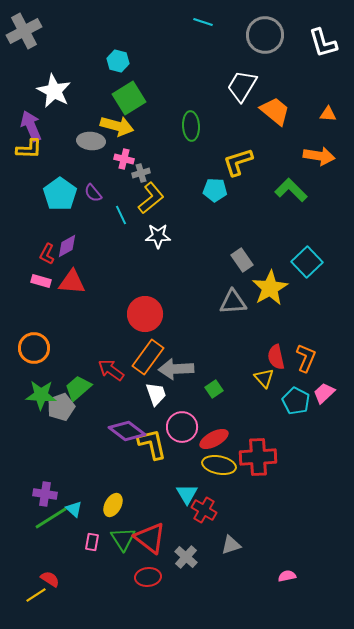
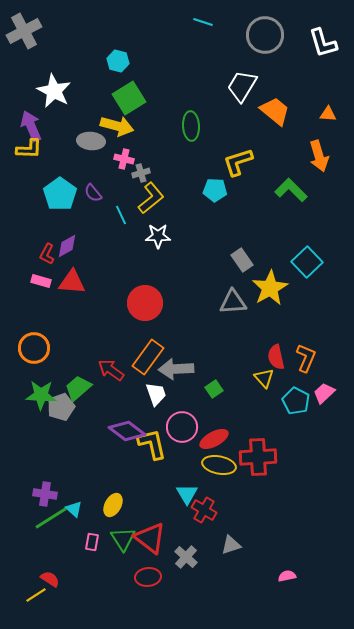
orange arrow at (319, 156): rotated 64 degrees clockwise
red circle at (145, 314): moved 11 px up
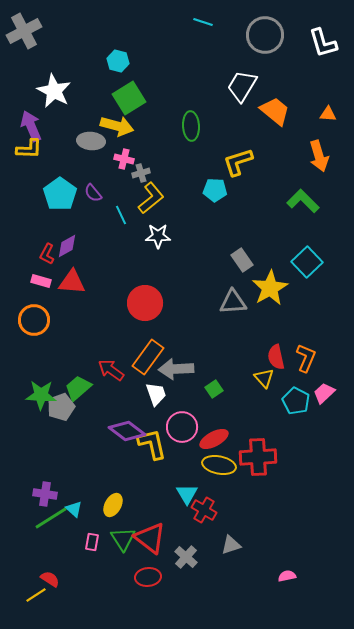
green L-shape at (291, 190): moved 12 px right, 11 px down
orange circle at (34, 348): moved 28 px up
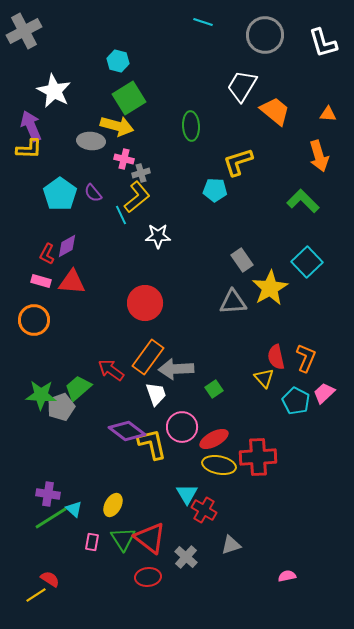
yellow L-shape at (151, 198): moved 14 px left, 1 px up
purple cross at (45, 494): moved 3 px right
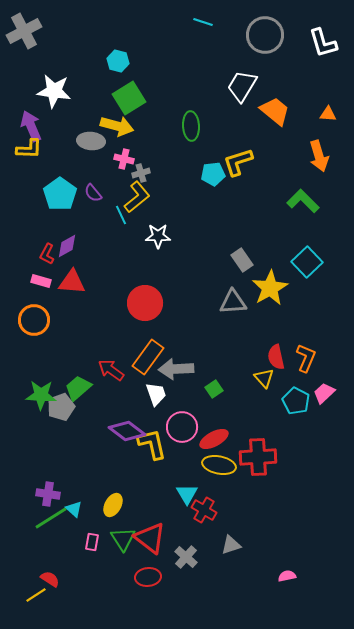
white star at (54, 91): rotated 20 degrees counterclockwise
cyan pentagon at (215, 190): moved 2 px left, 16 px up; rotated 10 degrees counterclockwise
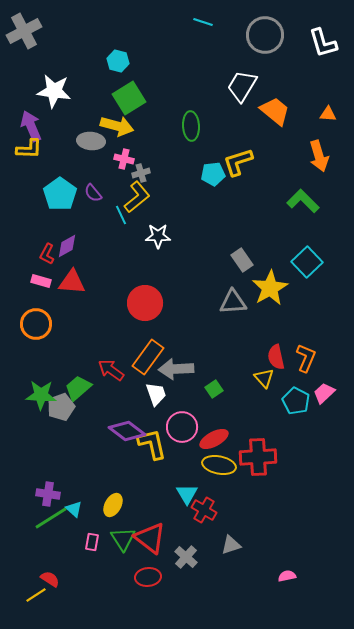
orange circle at (34, 320): moved 2 px right, 4 px down
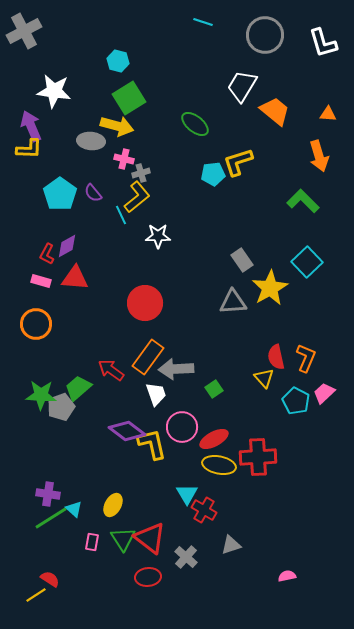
green ellipse at (191, 126): moved 4 px right, 2 px up; rotated 48 degrees counterclockwise
red triangle at (72, 282): moved 3 px right, 4 px up
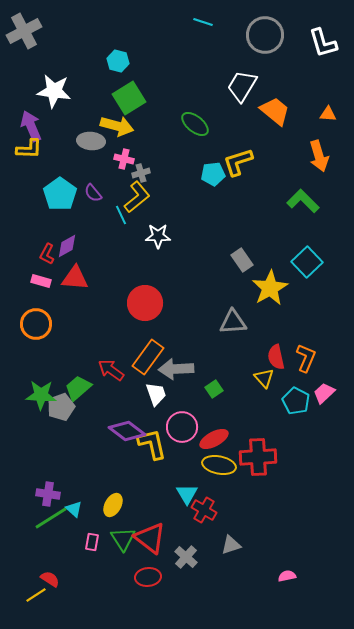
gray triangle at (233, 302): moved 20 px down
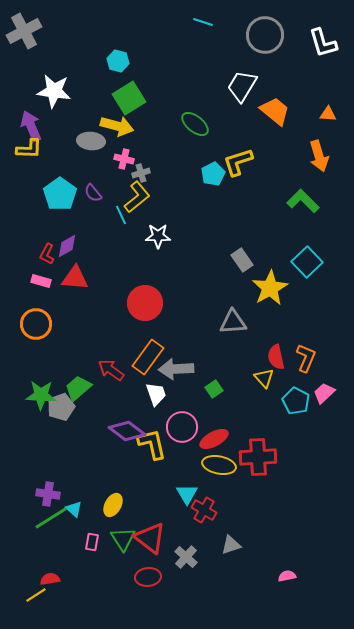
cyan pentagon at (213, 174): rotated 20 degrees counterclockwise
red semicircle at (50, 579): rotated 42 degrees counterclockwise
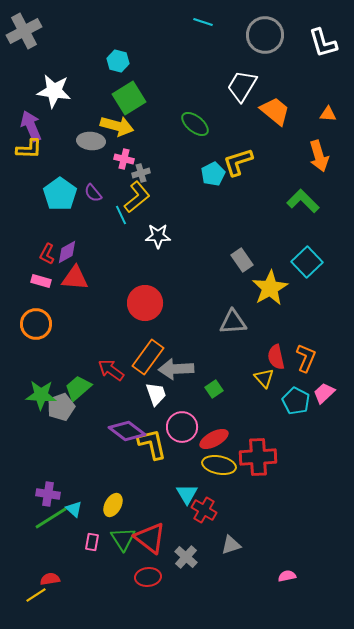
purple diamond at (67, 246): moved 6 px down
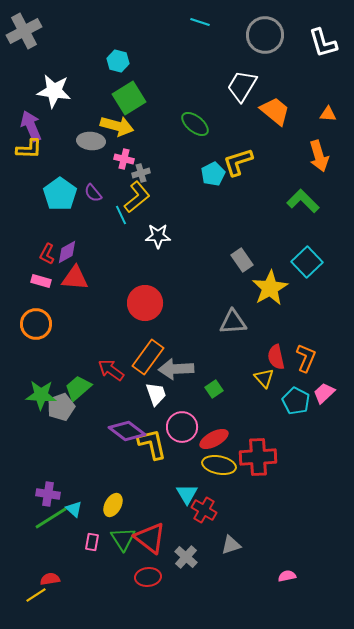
cyan line at (203, 22): moved 3 px left
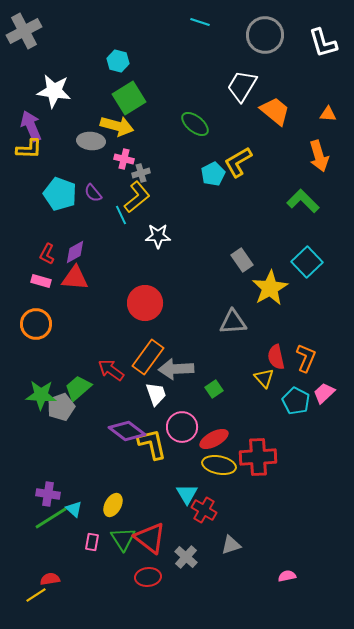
yellow L-shape at (238, 162): rotated 12 degrees counterclockwise
cyan pentagon at (60, 194): rotated 16 degrees counterclockwise
purple diamond at (67, 252): moved 8 px right
